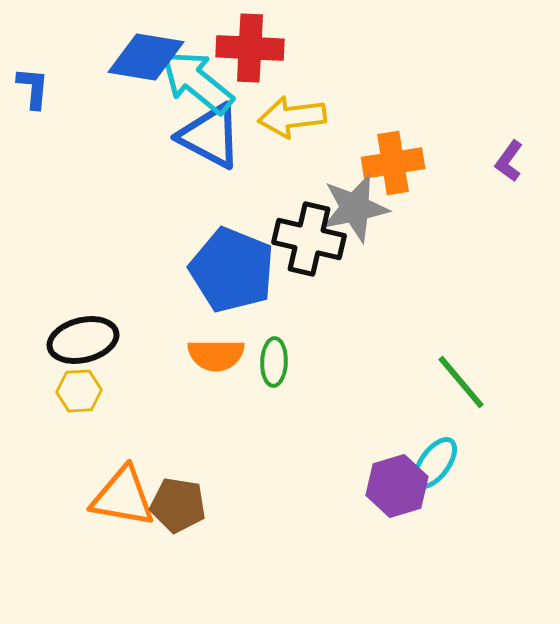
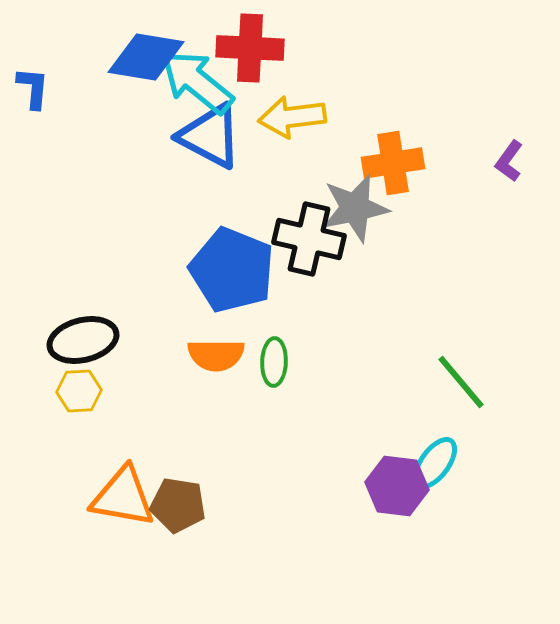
purple hexagon: rotated 24 degrees clockwise
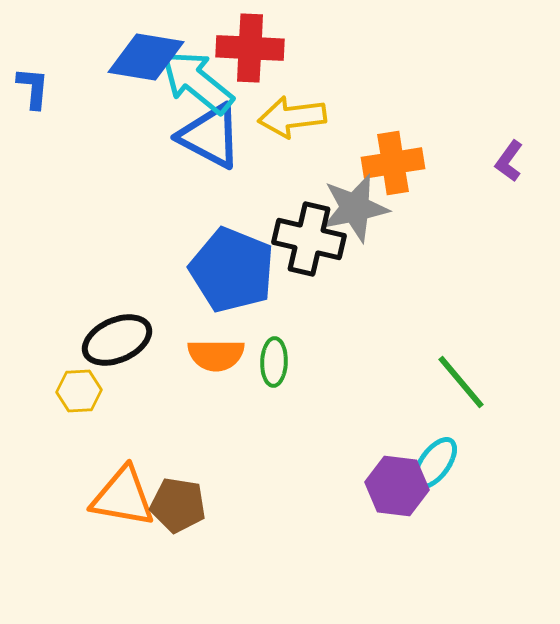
black ellipse: moved 34 px right; rotated 10 degrees counterclockwise
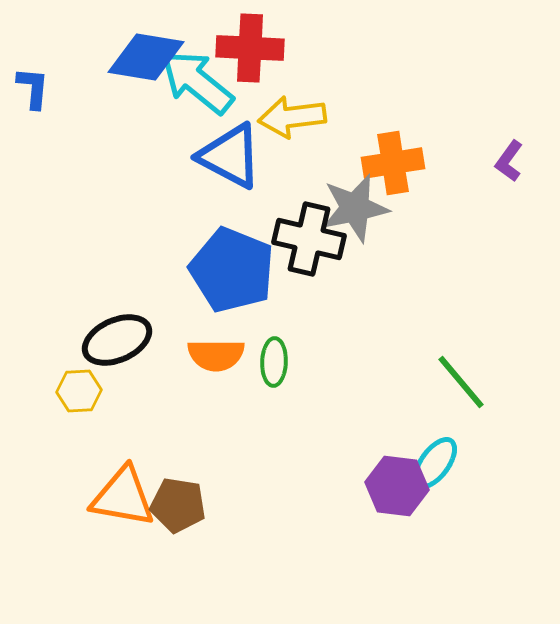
blue triangle: moved 20 px right, 20 px down
